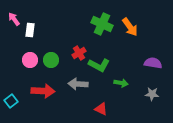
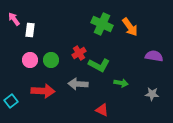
purple semicircle: moved 1 px right, 7 px up
red triangle: moved 1 px right, 1 px down
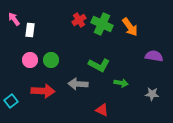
red cross: moved 33 px up
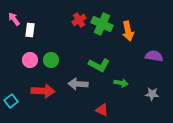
orange arrow: moved 2 px left, 4 px down; rotated 24 degrees clockwise
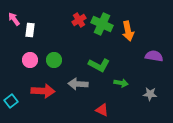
green circle: moved 3 px right
gray star: moved 2 px left
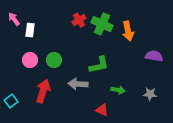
green L-shape: rotated 40 degrees counterclockwise
green arrow: moved 3 px left, 7 px down
red arrow: rotated 75 degrees counterclockwise
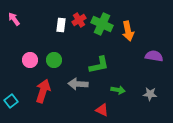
white rectangle: moved 31 px right, 5 px up
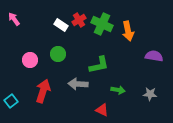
white rectangle: rotated 64 degrees counterclockwise
green circle: moved 4 px right, 6 px up
